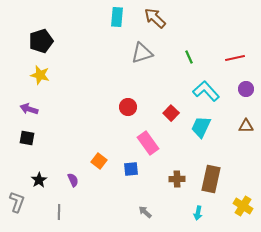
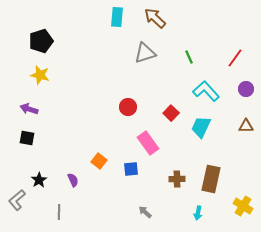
gray triangle: moved 3 px right
red line: rotated 42 degrees counterclockwise
gray L-shape: moved 2 px up; rotated 150 degrees counterclockwise
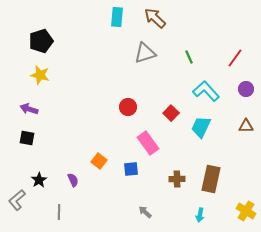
yellow cross: moved 3 px right, 5 px down
cyan arrow: moved 2 px right, 2 px down
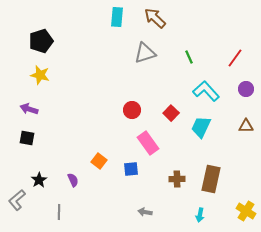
red circle: moved 4 px right, 3 px down
gray arrow: rotated 32 degrees counterclockwise
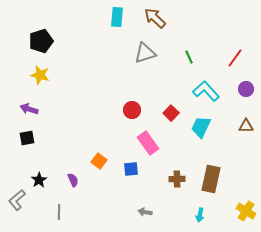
black square: rotated 21 degrees counterclockwise
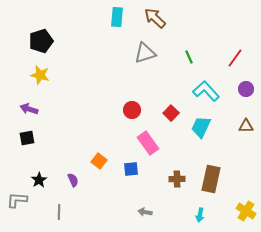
gray L-shape: rotated 45 degrees clockwise
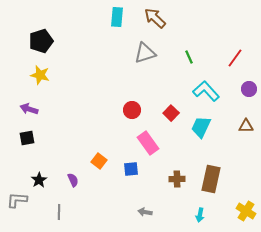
purple circle: moved 3 px right
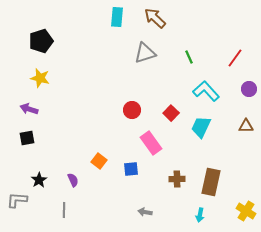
yellow star: moved 3 px down
pink rectangle: moved 3 px right
brown rectangle: moved 3 px down
gray line: moved 5 px right, 2 px up
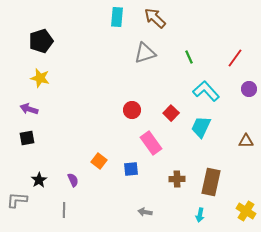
brown triangle: moved 15 px down
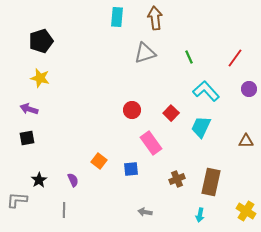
brown arrow: rotated 40 degrees clockwise
brown cross: rotated 21 degrees counterclockwise
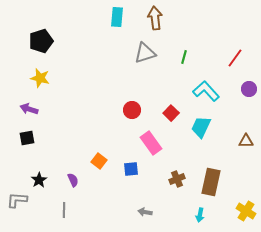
green line: moved 5 px left; rotated 40 degrees clockwise
